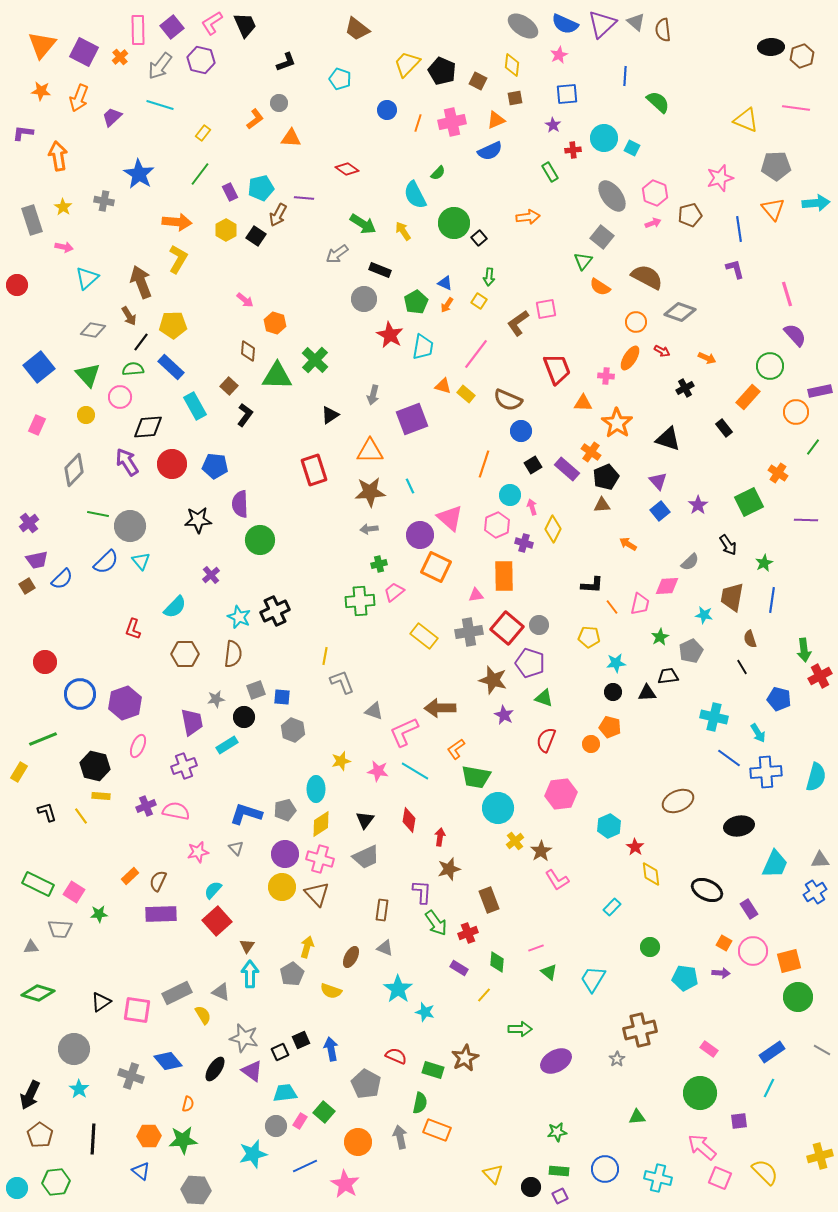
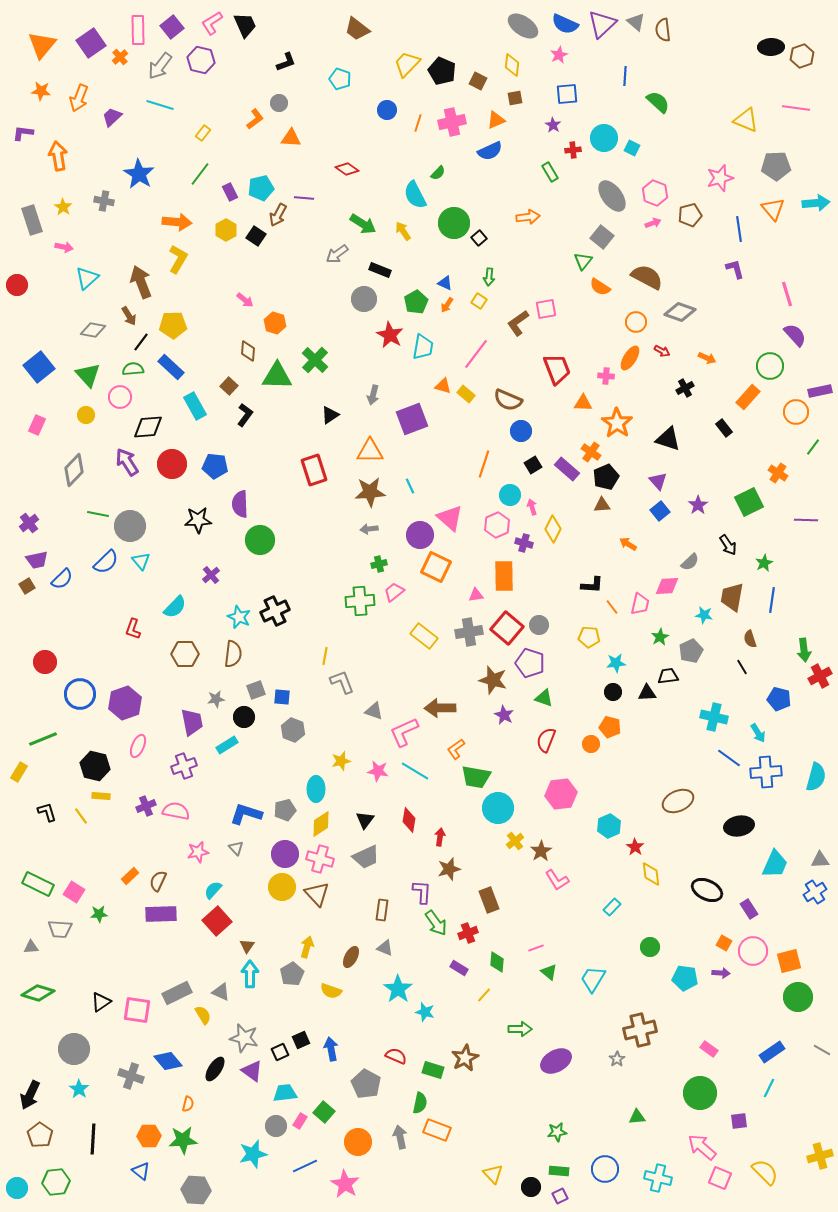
purple square at (84, 52): moved 7 px right, 9 px up; rotated 28 degrees clockwise
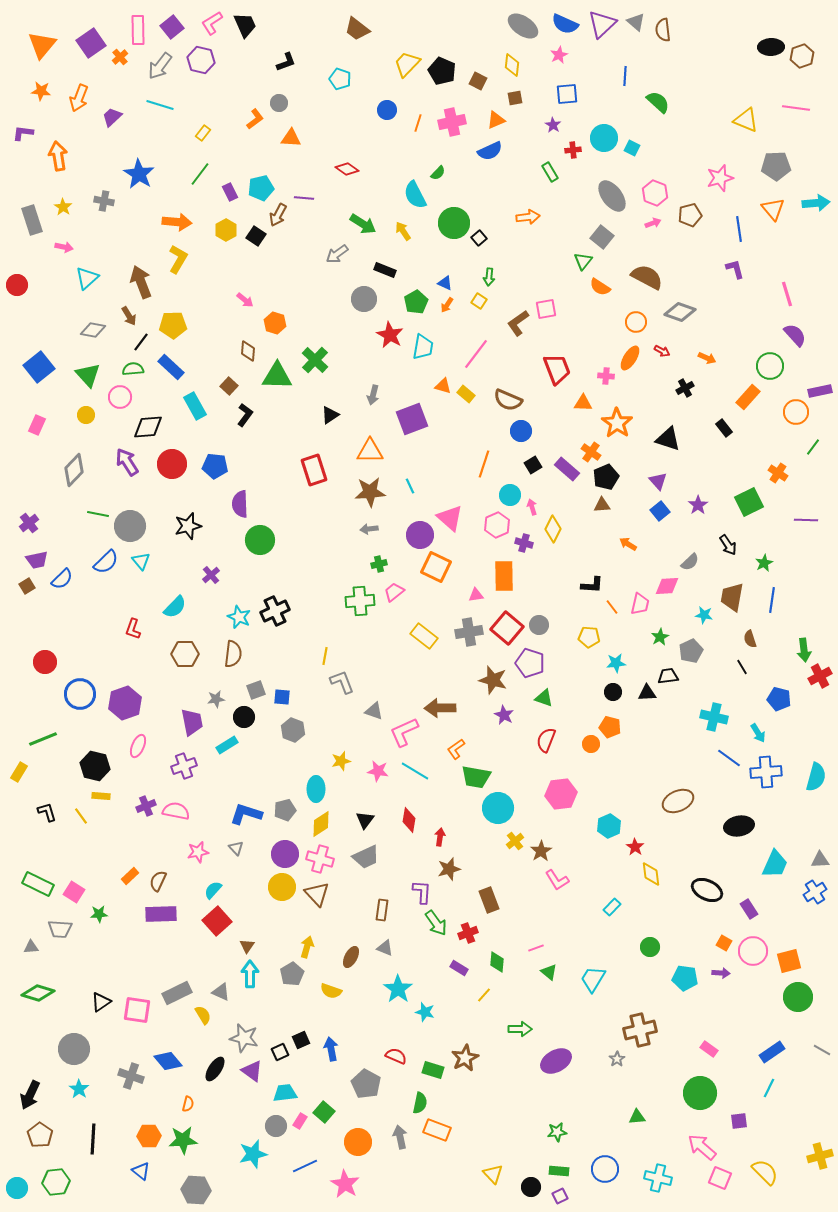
black rectangle at (380, 270): moved 5 px right
black star at (198, 520): moved 10 px left, 6 px down; rotated 12 degrees counterclockwise
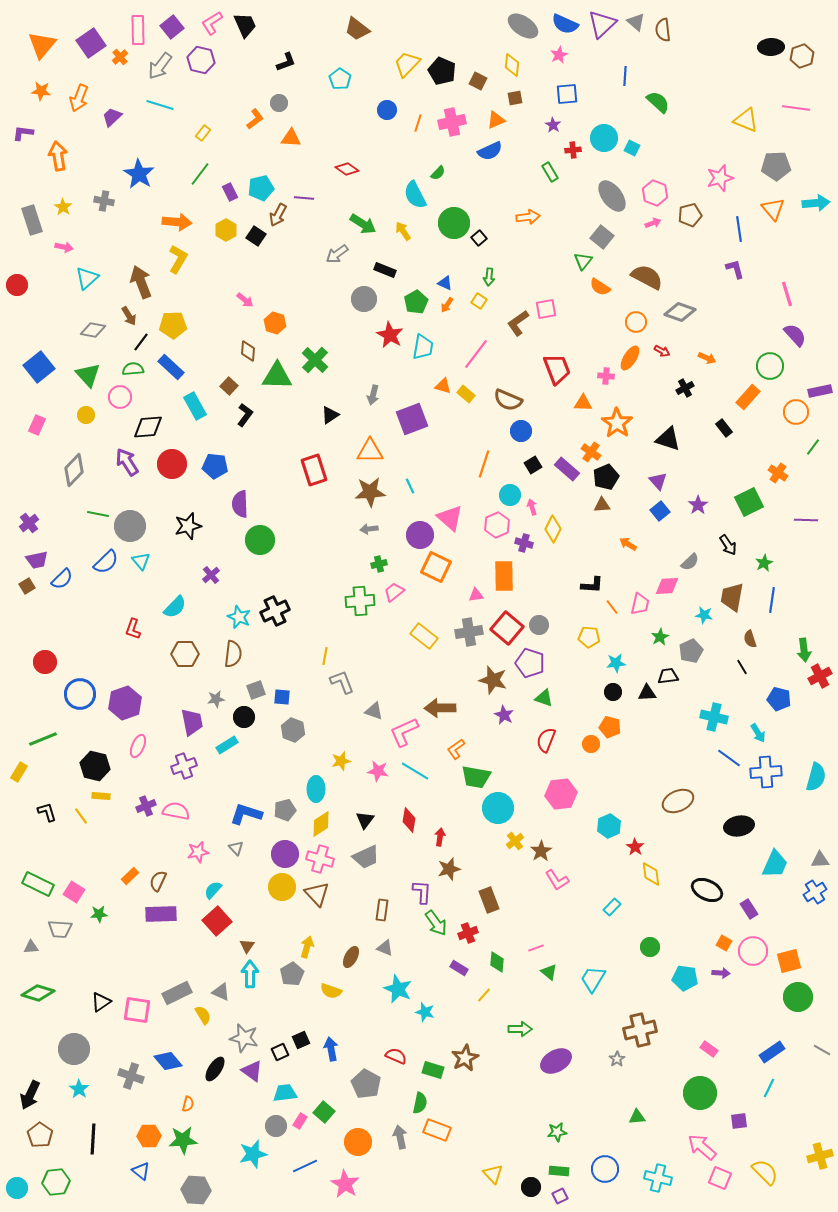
cyan pentagon at (340, 79): rotated 15 degrees clockwise
cyan star at (398, 989): rotated 12 degrees counterclockwise
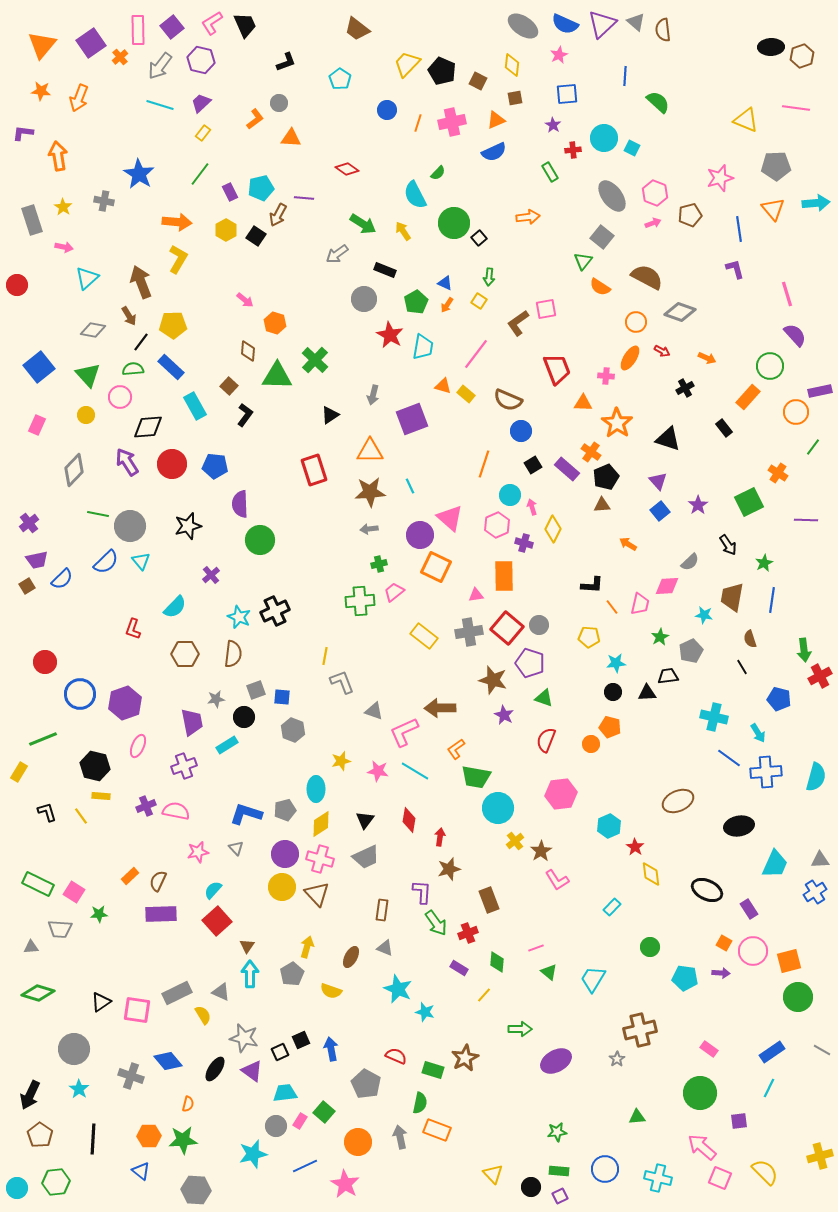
purple trapezoid at (112, 117): moved 89 px right, 14 px up
blue semicircle at (490, 151): moved 4 px right, 1 px down
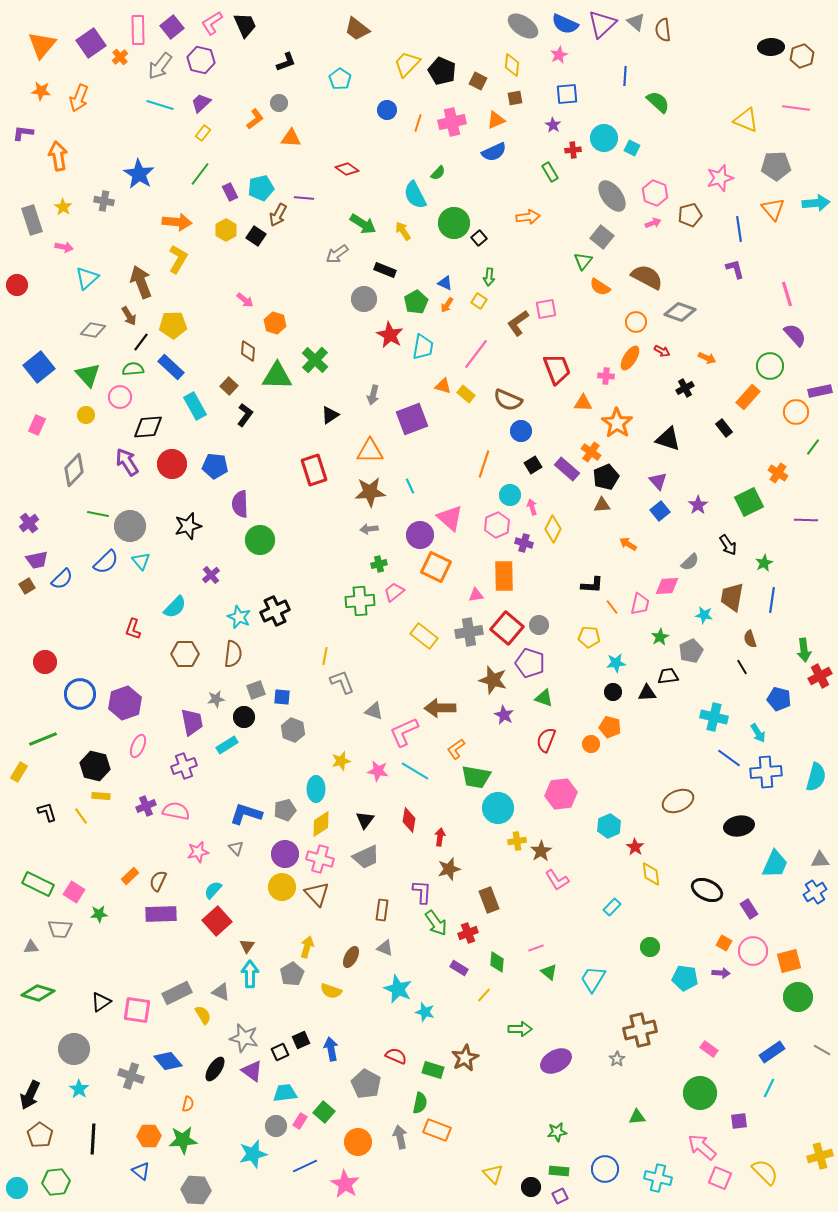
yellow cross at (515, 841): moved 2 px right; rotated 30 degrees clockwise
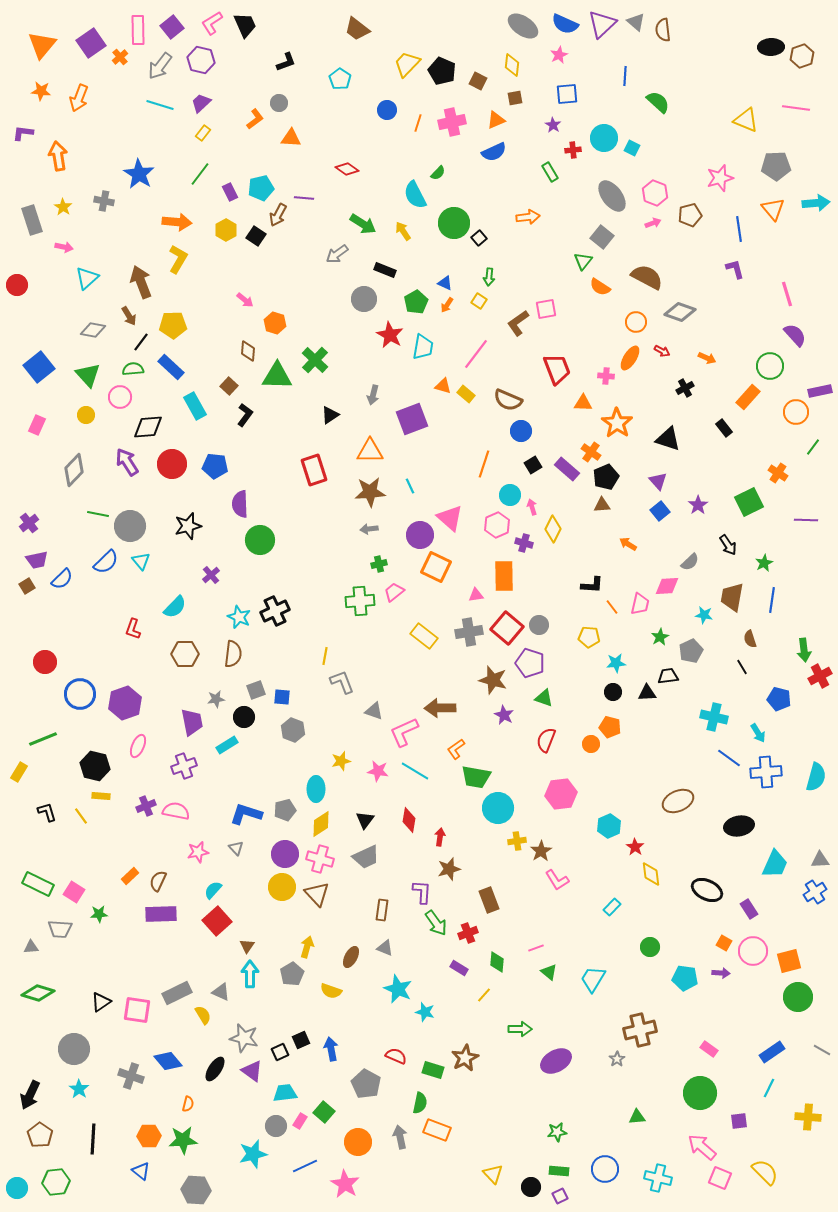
yellow cross at (820, 1156): moved 12 px left, 39 px up; rotated 20 degrees clockwise
